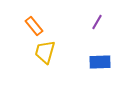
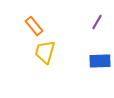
blue rectangle: moved 1 px up
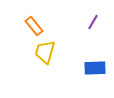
purple line: moved 4 px left
blue rectangle: moved 5 px left, 7 px down
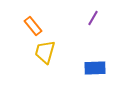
purple line: moved 4 px up
orange rectangle: moved 1 px left
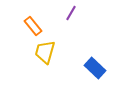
purple line: moved 22 px left, 5 px up
blue rectangle: rotated 45 degrees clockwise
